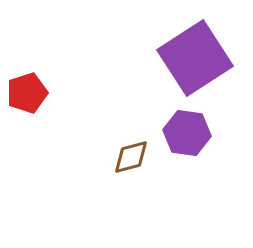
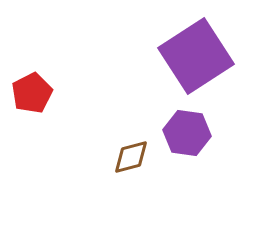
purple square: moved 1 px right, 2 px up
red pentagon: moved 5 px right; rotated 9 degrees counterclockwise
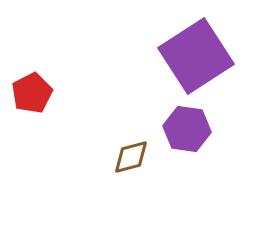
purple hexagon: moved 4 px up
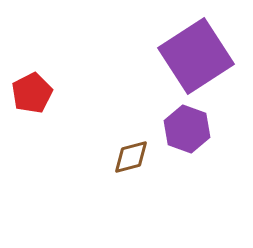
purple hexagon: rotated 12 degrees clockwise
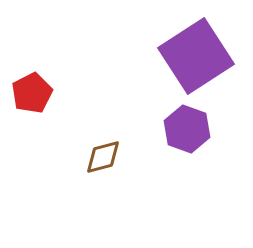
brown diamond: moved 28 px left
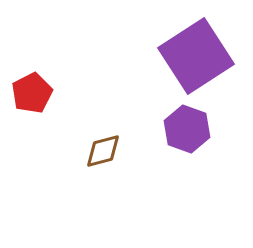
brown diamond: moved 6 px up
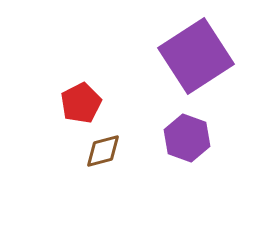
red pentagon: moved 49 px right, 10 px down
purple hexagon: moved 9 px down
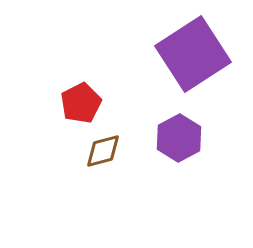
purple square: moved 3 px left, 2 px up
purple hexagon: moved 8 px left; rotated 12 degrees clockwise
